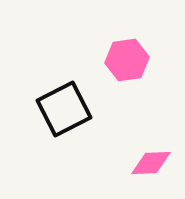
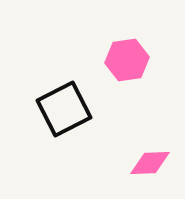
pink diamond: moved 1 px left
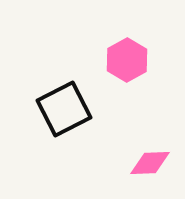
pink hexagon: rotated 21 degrees counterclockwise
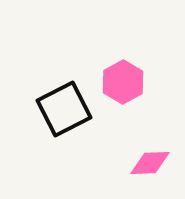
pink hexagon: moved 4 px left, 22 px down
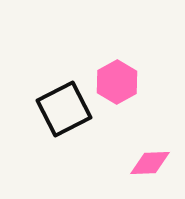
pink hexagon: moved 6 px left
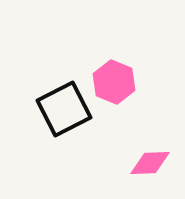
pink hexagon: moved 3 px left; rotated 9 degrees counterclockwise
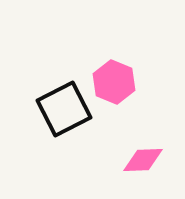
pink diamond: moved 7 px left, 3 px up
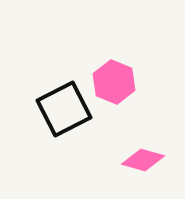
pink diamond: rotated 18 degrees clockwise
